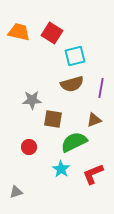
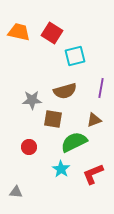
brown semicircle: moved 7 px left, 7 px down
gray triangle: rotated 24 degrees clockwise
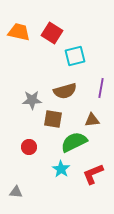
brown triangle: moved 2 px left; rotated 14 degrees clockwise
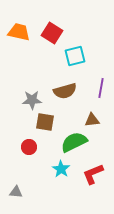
brown square: moved 8 px left, 3 px down
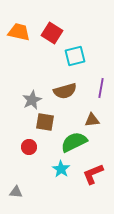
gray star: rotated 24 degrees counterclockwise
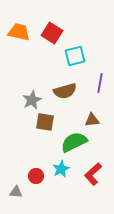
purple line: moved 1 px left, 5 px up
red circle: moved 7 px right, 29 px down
cyan star: rotated 12 degrees clockwise
red L-shape: rotated 20 degrees counterclockwise
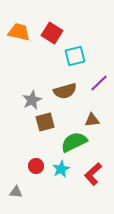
purple line: moved 1 px left; rotated 36 degrees clockwise
brown square: rotated 24 degrees counterclockwise
red circle: moved 10 px up
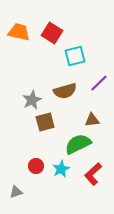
green semicircle: moved 4 px right, 2 px down
gray triangle: rotated 24 degrees counterclockwise
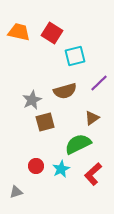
brown triangle: moved 2 px up; rotated 28 degrees counterclockwise
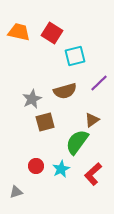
gray star: moved 1 px up
brown triangle: moved 2 px down
green semicircle: moved 1 px left, 2 px up; rotated 28 degrees counterclockwise
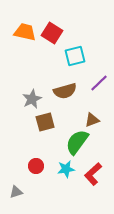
orange trapezoid: moved 6 px right
brown triangle: rotated 14 degrees clockwise
cyan star: moved 5 px right; rotated 18 degrees clockwise
